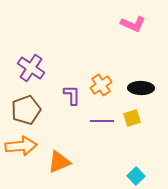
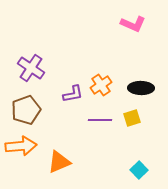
purple L-shape: moved 1 px right, 1 px up; rotated 80 degrees clockwise
purple line: moved 2 px left, 1 px up
cyan square: moved 3 px right, 6 px up
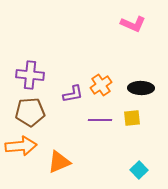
purple cross: moved 1 px left, 7 px down; rotated 28 degrees counterclockwise
brown pentagon: moved 4 px right, 2 px down; rotated 16 degrees clockwise
yellow square: rotated 12 degrees clockwise
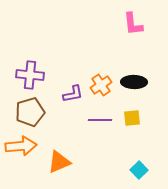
pink L-shape: rotated 60 degrees clockwise
black ellipse: moved 7 px left, 6 px up
brown pentagon: rotated 12 degrees counterclockwise
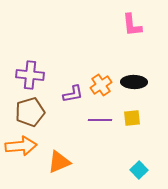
pink L-shape: moved 1 px left, 1 px down
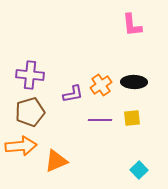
orange triangle: moved 3 px left, 1 px up
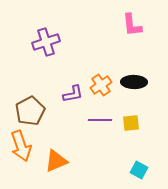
purple cross: moved 16 px right, 33 px up; rotated 24 degrees counterclockwise
brown pentagon: moved 1 px up; rotated 12 degrees counterclockwise
yellow square: moved 1 px left, 5 px down
orange arrow: rotated 76 degrees clockwise
cyan square: rotated 18 degrees counterclockwise
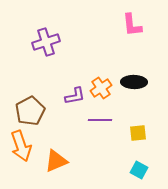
orange cross: moved 3 px down
purple L-shape: moved 2 px right, 2 px down
yellow square: moved 7 px right, 10 px down
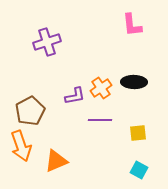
purple cross: moved 1 px right
